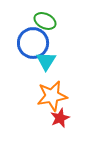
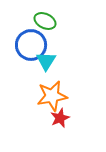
blue circle: moved 2 px left, 2 px down
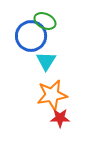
blue circle: moved 9 px up
orange star: moved 1 px up
red star: rotated 24 degrees clockwise
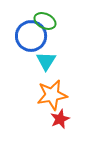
red star: moved 1 px down; rotated 24 degrees counterclockwise
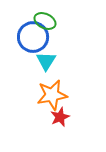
blue circle: moved 2 px right, 1 px down
red star: moved 2 px up
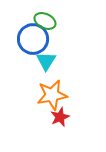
blue circle: moved 2 px down
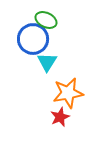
green ellipse: moved 1 px right, 1 px up
cyan triangle: moved 1 px right, 1 px down
orange star: moved 16 px right, 2 px up
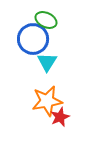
orange star: moved 21 px left, 8 px down
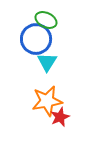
blue circle: moved 3 px right
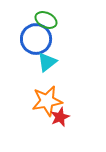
cyan triangle: rotated 20 degrees clockwise
